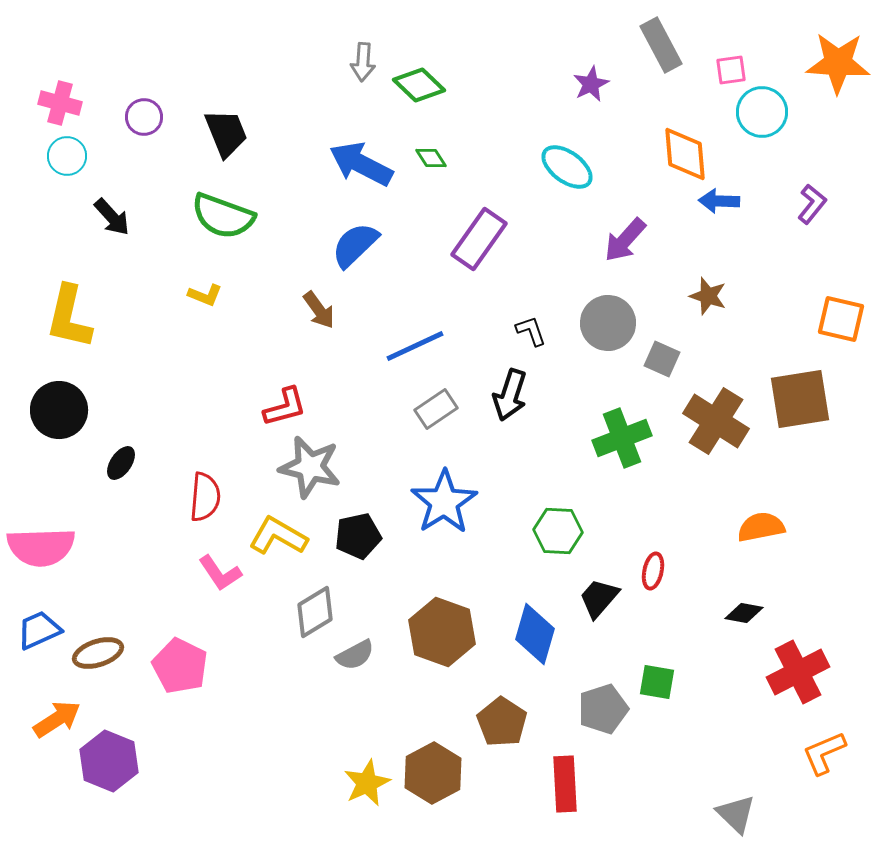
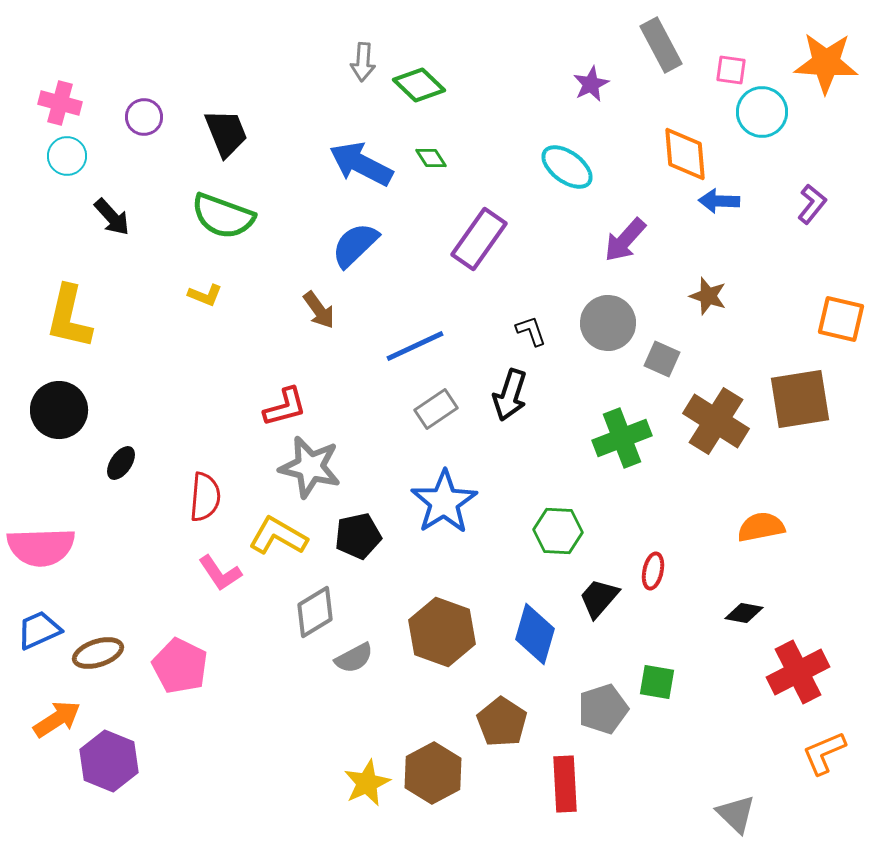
orange star at (838, 63): moved 12 px left
pink square at (731, 70): rotated 16 degrees clockwise
gray semicircle at (355, 655): moved 1 px left, 3 px down
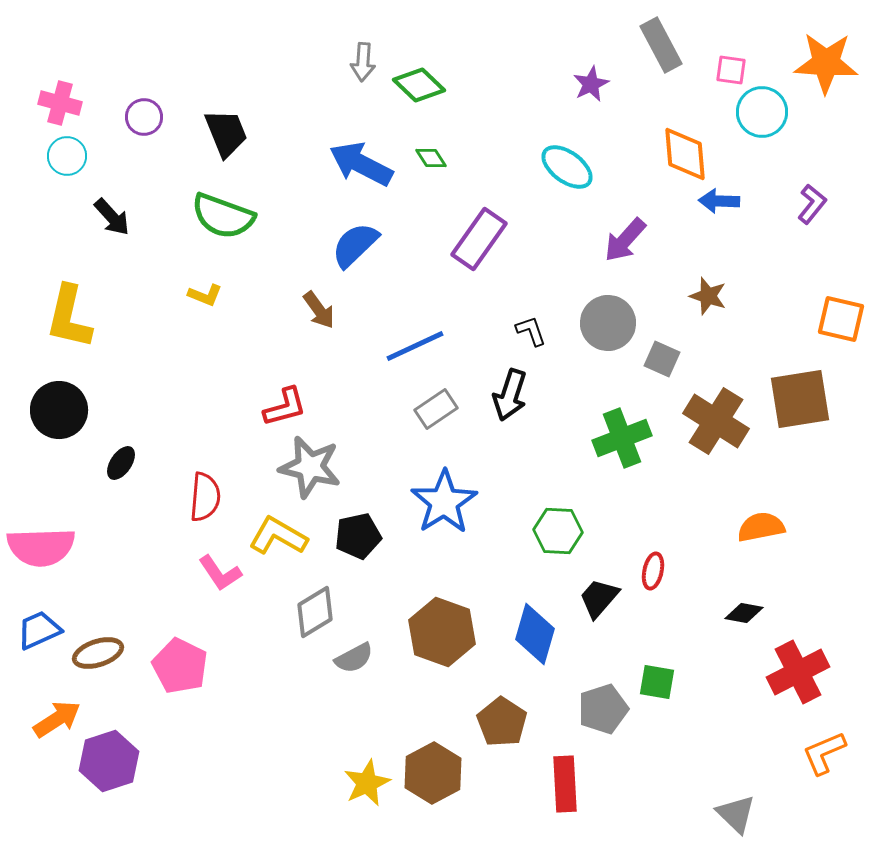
purple hexagon at (109, 761): rotated 20 degrees clockwise
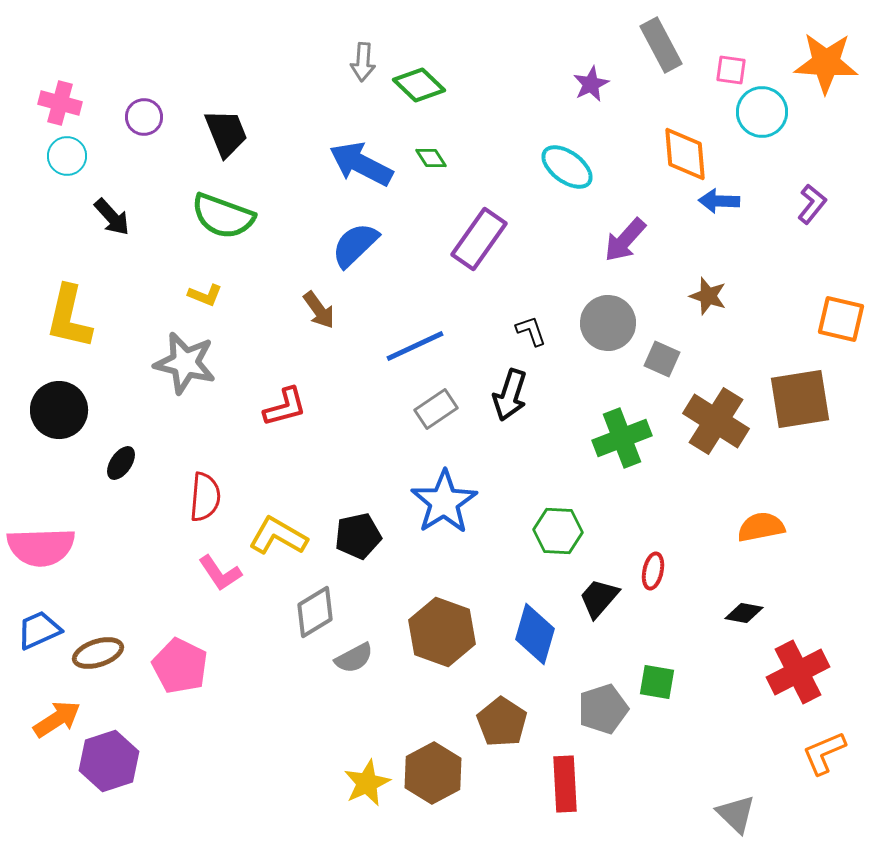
gray star at (310, 467): moved 125 px left, 104 px up
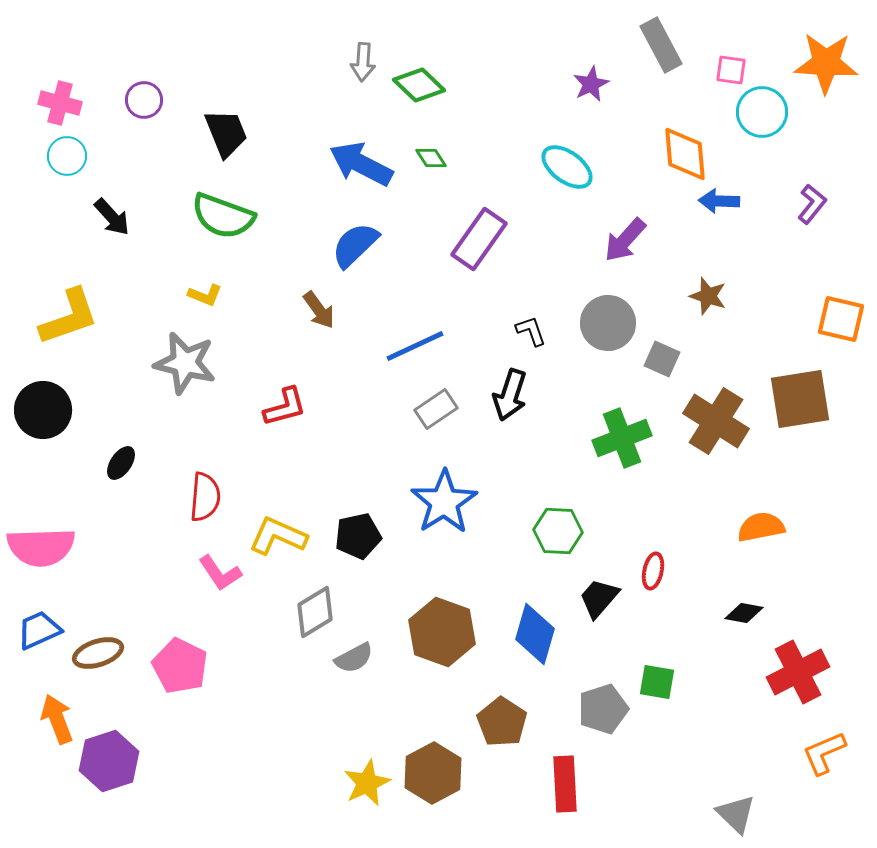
purple circle at (144, 117): moved 17 px up
yellow L-shape at (69, 317): rotated 122 degrees counterclockwise
black circle at (59, 410): moved 16 px left
yellow L-shape at (278, 536): rotated 6 degrees counterclockwise
orange arrow at (57, 719): rotated 78 degrees counterclockwise
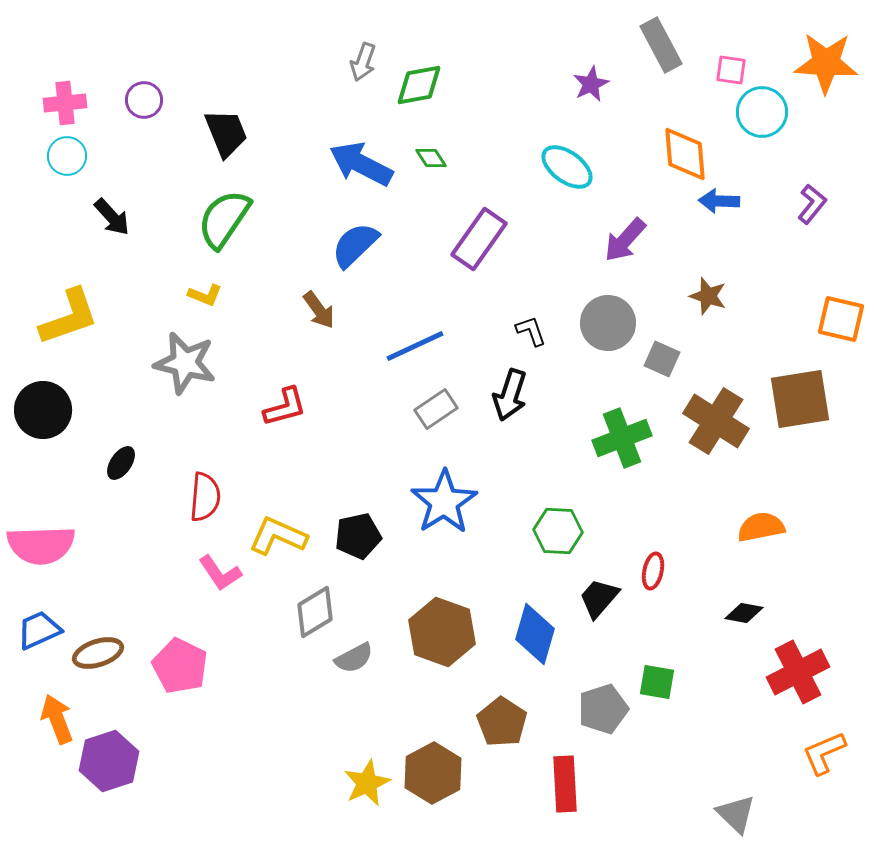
gray arrow at (363, 62): rotated 15 degrees clockwise
green diamond at (419, 85): rotated 54 degrees counterclockwise
pink cross at (60, 103): moved 5 px right; rotated 21 degrees counterclockwise
green semicircle at (223, 216): moved 1 px right, 3 px down; rotated 104 degrees clockwise
pink semicircle at (41, 547): moved 2 px up
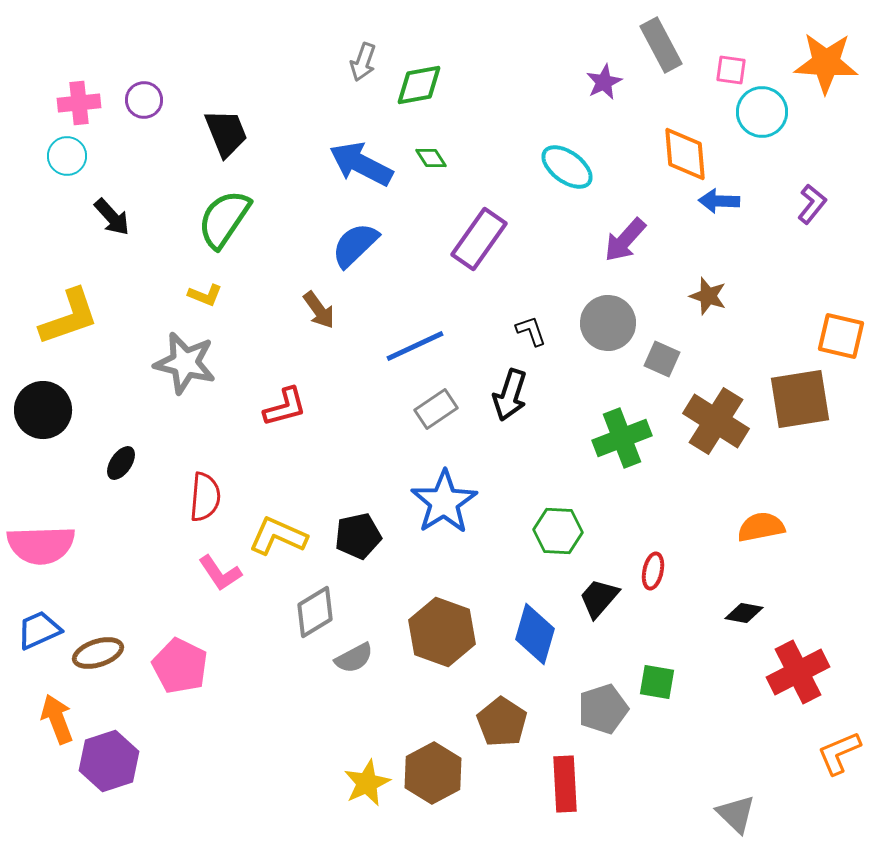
purple star at (591, 84): moved 13 px right, 2 px up
pink cross at (65, 103): moved 14 px right
orange square at (841, 319): moved 17 px down
orange L-shape at (824, 753): moved 15 px right
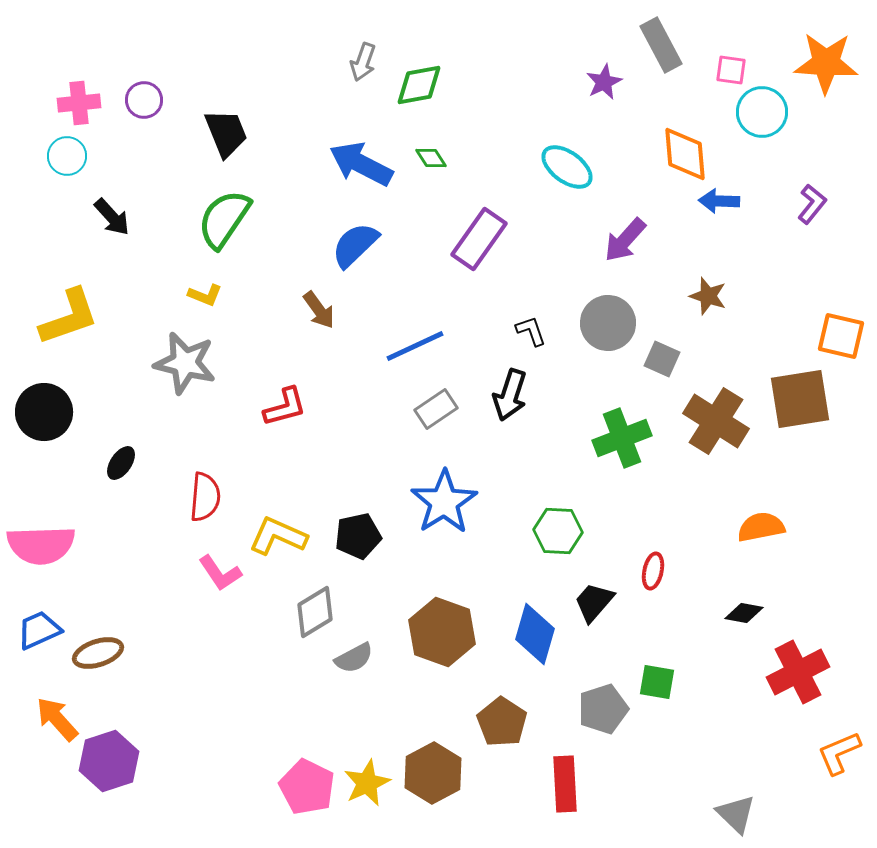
black circle at (43, 410): moved 1 px right, 2 px down
black trapezoid at (599, 598): moved 5 px left, 4 px down
pink pentagon at (180, 666): moved 127 px right, 121 px down
orange arrow at (57, 719): rotated 21 degrees counterclockwise
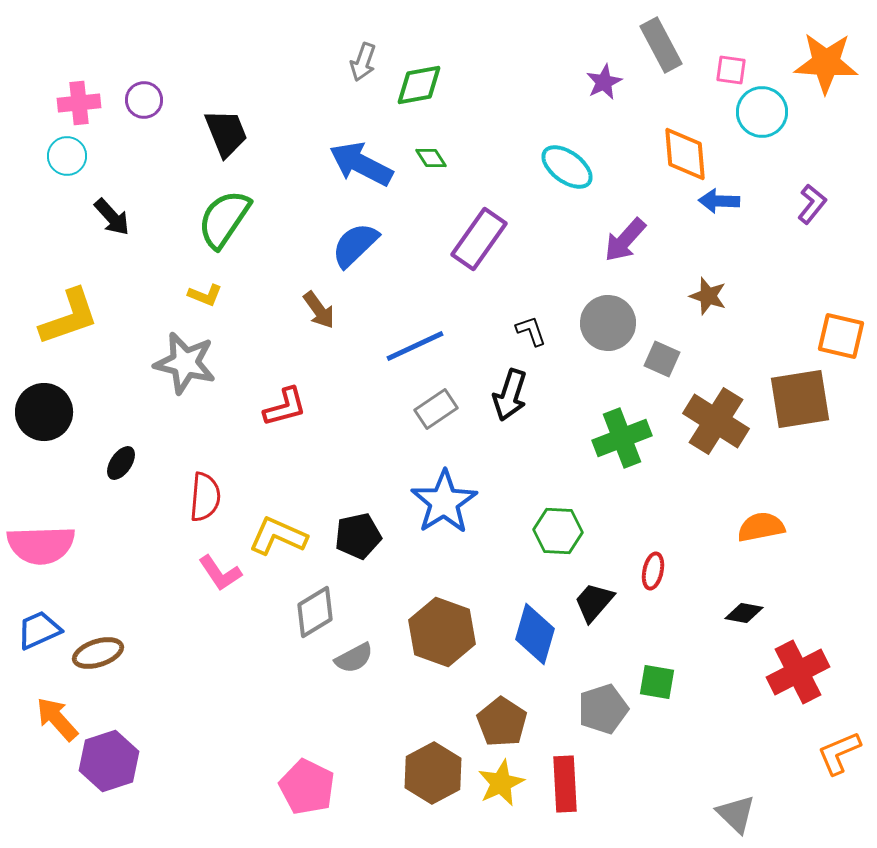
yellow star at (367, 783): moved 134 px right
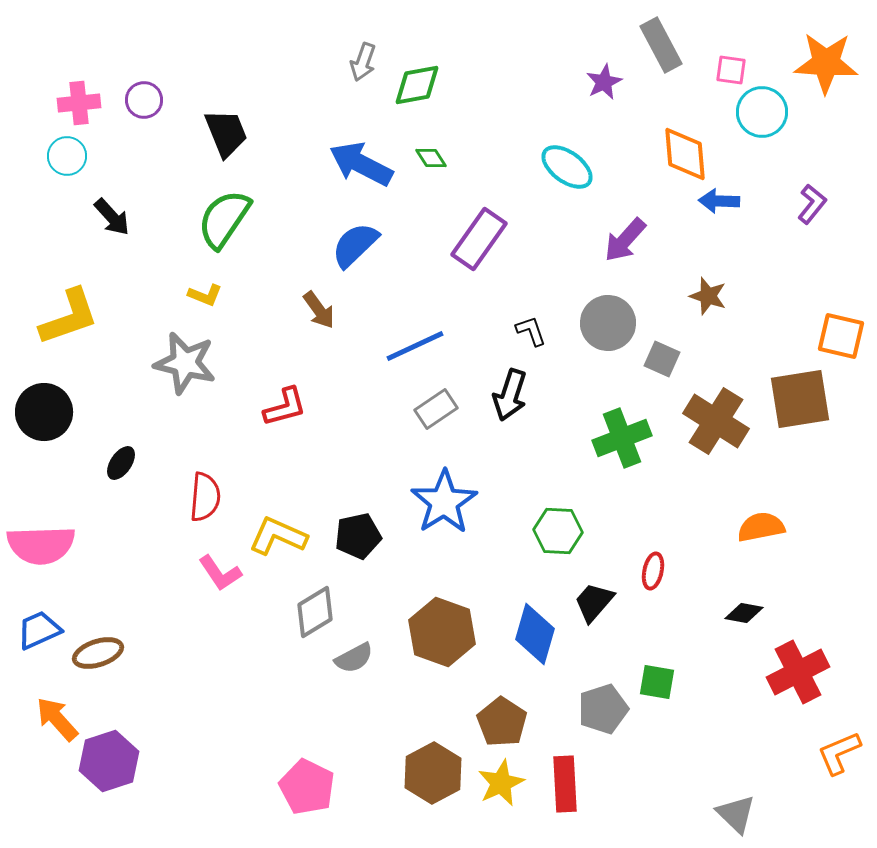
green diamond at (419, 85): moved 2 px left
